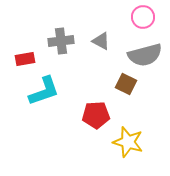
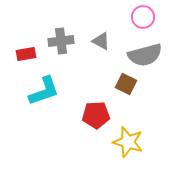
red rectangle: moved 1 px right, 5 px up
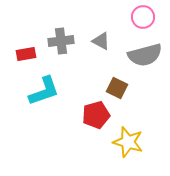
brown square: moved 9 px left, 4 px down
red pentagon: rotated 12 degrees counterclockwise
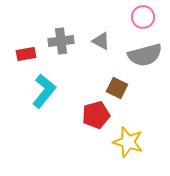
cyan L-shape: rotated 32 degrees counterclockwise
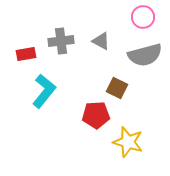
red pentagon: rotated 12 degrees clockwise
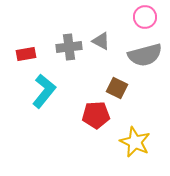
pink circle: moved 2 px right
gray cross: moved 8 px right, 6 px down
yellow star: moved 7 px right; rotated 8 degrees clockwise
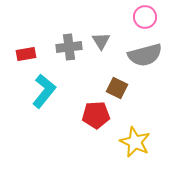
gray triangle: rotated 30 degrees clockwise
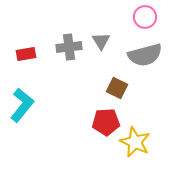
cyan L-shape: moved 22 px left, 14 px down
red pentagon: moved 10 px right, 7 px down
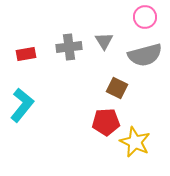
gray triangle: moved 3 px right
